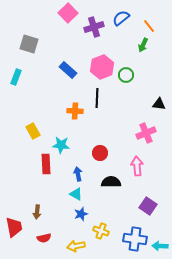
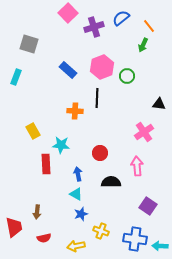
green circle: moved 1 px right, 1 px down
pink cross: moved 2 px left, 1 px up; rotated 12 degrees counterclockwise
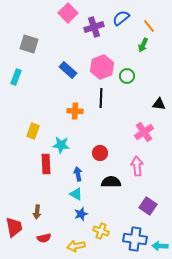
black line: moved 4 px right
yellow rectangle: rotated 49 degrees clockwise
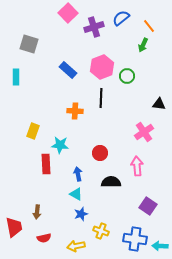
cyan rectangle: rotated 21 degrees counterclockwise
cyan star: moved 1 px left
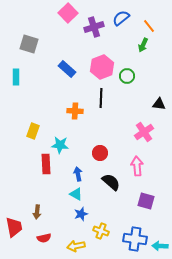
blue rectangle: moved 1 px left, 1 px up
black semicircle: rotated 42 degrees clockwise
purple square: moved 2 px left, 5 px up; rotated 18 degrees counterclockwise
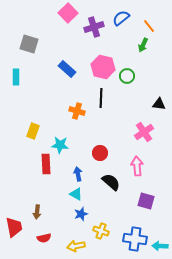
pink hexagon: moved 1 px right; rotated 25 degrees counterclockwise
orange cross: moved 2 px right; rotated 14 degrees clockwise
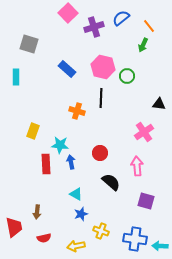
blue arrow: moved 7 px left, 12 px up
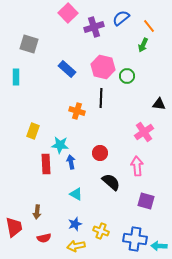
blue star: moved 6 px left, 10 px down
cyan arrow: moved 1 px left
